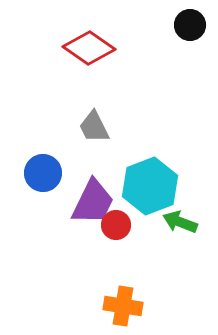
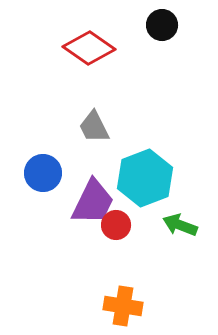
black circle: moved 28 px left
cyan hexagon: moved 5 px left, 8 px up
green arrow: moved 3 px down
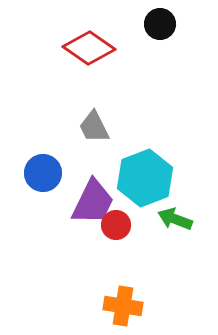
black circle: moved 2 px left, 1 px up
green arrow: moved 5 px left, 6 px up
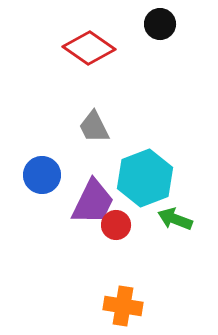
blue circle: moved 1 px left, 2 px down
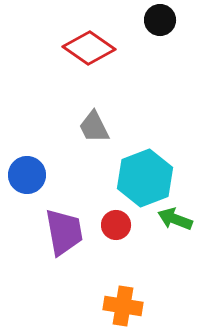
black circle: moved 4 px up
blue circle: moved 15 px left
purple trapezoid: moved 29 px left, 30 px down; rotated 36 degrees counterclockwise
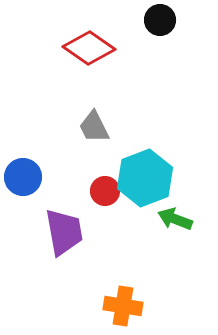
blue circle: moved 4 px left, 2 px down
red circle: moved 11 px left, 34 px up
